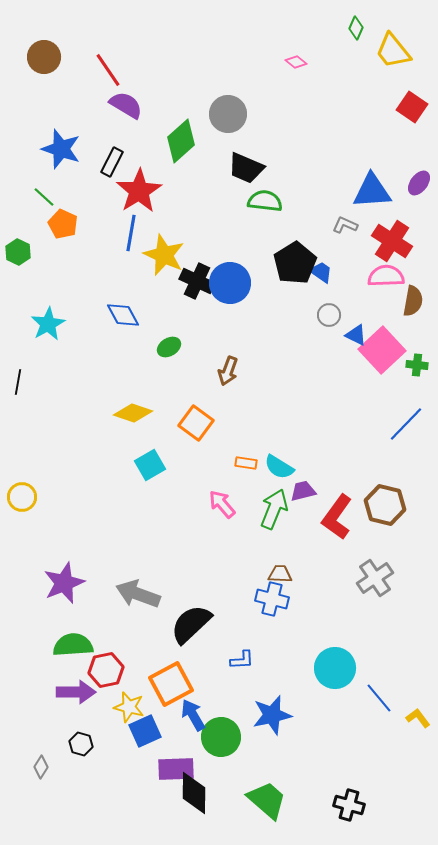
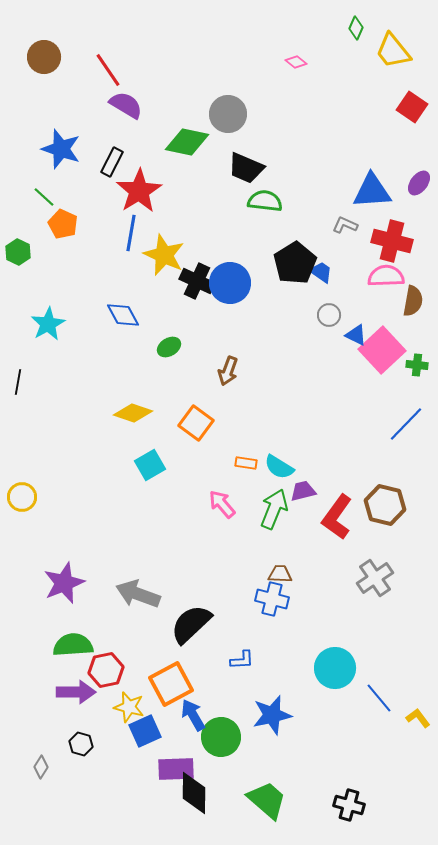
green diamond at (181, 141): moved 6 px right, 1 px down; rotated 54 degrees clockwise
red cross at (392, 241): rotated 18 degrees counterclockwise
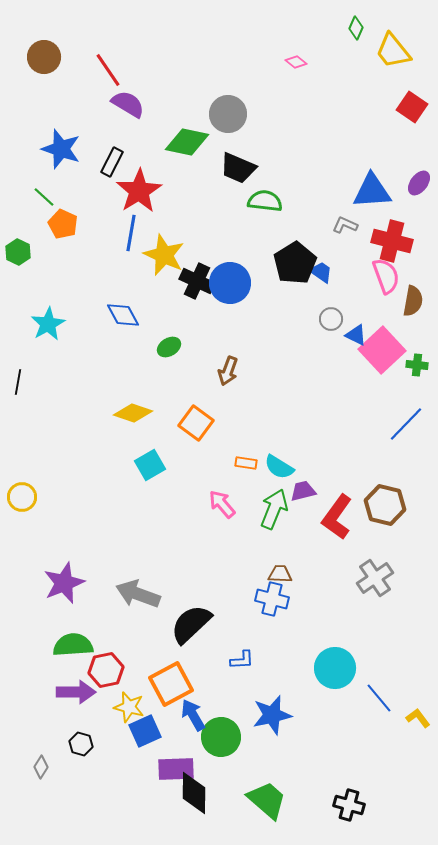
purple semicircle at (126, 105): moved 2 px right, 1 px up
black trapezoid at (246, 168): moved 8 px left
pink semicircle at (386, 276): rotated 72 degrees clockwise
gray circle at (329, 315): moved 2 px right, 4 px down
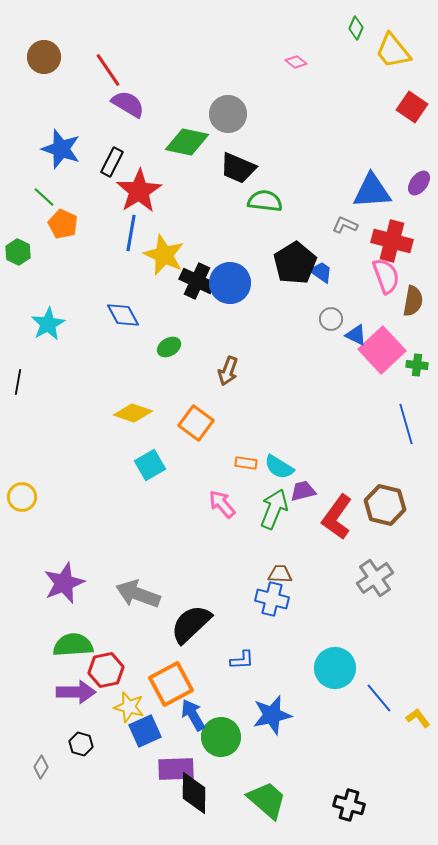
blue line at (406, 424): rotated 60 degrees counterclockwise
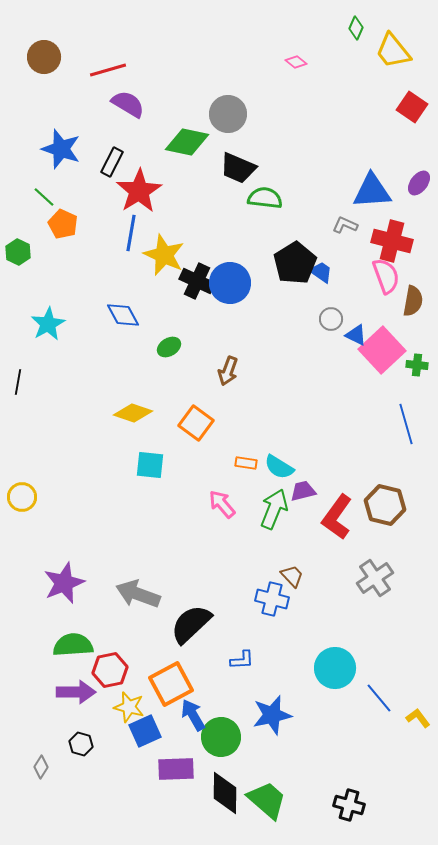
red line at (108, 70): rotated 72 degrees counterclockwise
green semicircle at (265, 201): moved 3 px up
cyan square at (150, 465): rotated 36 degrees clockwise
brown trapezoid at (280, 574): moved 12 px right, 2 px down; rotated 45 degrees clockwise
red hexagon at (106, 670): moved 4 px right
black diamond at (194, 793): moved 31 px right
